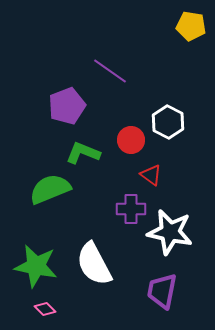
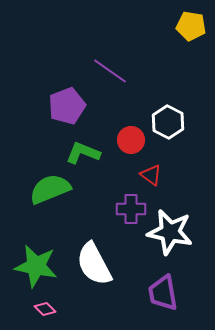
purple trapezoid: moved 1 px right, 2 px down; rotated 21 degrees counterclockwise
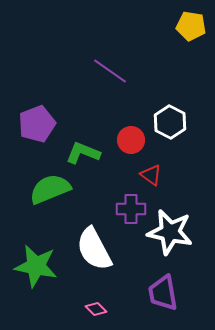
purple pentagon: moved 30 px left, 18 px down
white hexagon: moved 2 px right
white semicircle: moved 15 px up
pink diamond: moved 51 px right
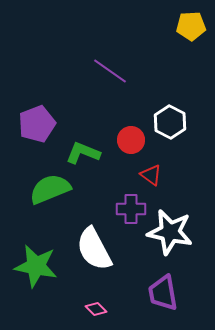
yellow pentagon: rotated 12 degrees counterclockwise
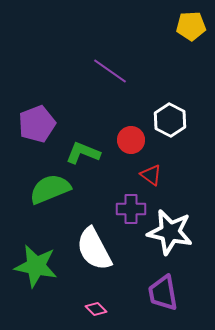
white hexagon: moved 2 px up
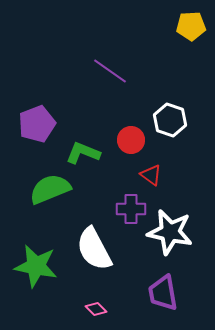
white hexagon: rotated 8 degrees counterclockwise
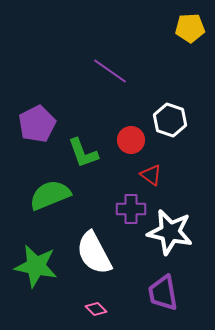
yellow pentagon: moved 1 px left, 2 px down
purple pentagon: rotated 6 degrees counterclockwise
green L-shape: rotated 132 degrees counterclockwise
green semicircle: moved 6 px down
white semicircle: moved 4 px down
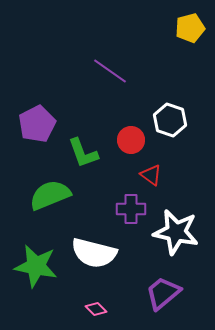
yellow pentagon: rotated 12 degrees counterclockwise
white star: moved 6 px right
white semicircle: rotated 48 degrees counterclockwise
purple trapezoid: rotated 60 degrees clockwise
